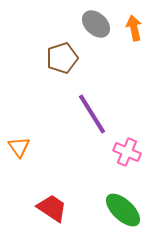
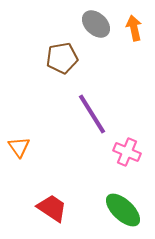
brown pentagon: rotated 8 degrees clockwise
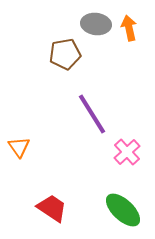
gray ellipse: rotated 36 degrees counterclockwise
orange arrow: moved 5 px left
brown pentagon: moved 3 px right, 4 px up
pink cross: rotated 24 degrees clockwise
